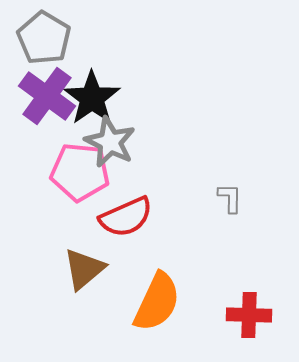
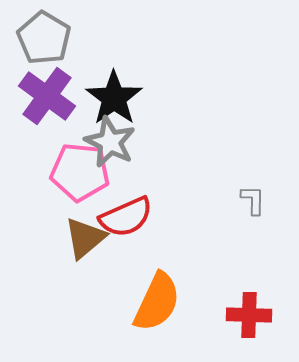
black star: moved 22 px right
gray L-shape: moved 23 px right, 2 px down
brown triangle: moved 1 px right, 31 px up
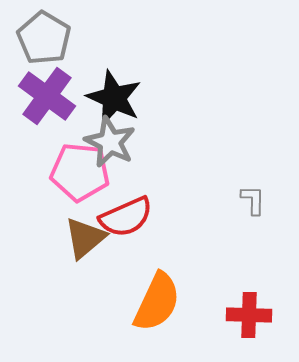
black star: rotated 12 degrees counterclockwise
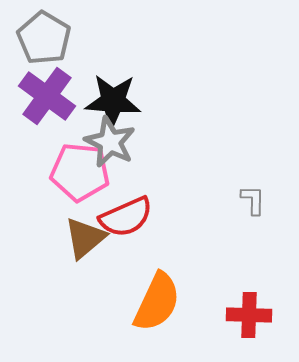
black star: moved 1 px left, 3 px down; rotated 20 degrees counterclockwise
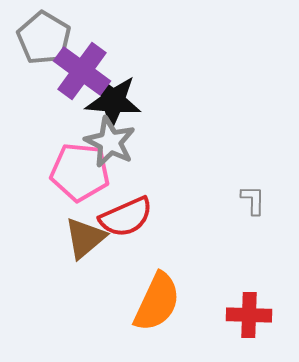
purple cross: moved 35 px right, 25 px up
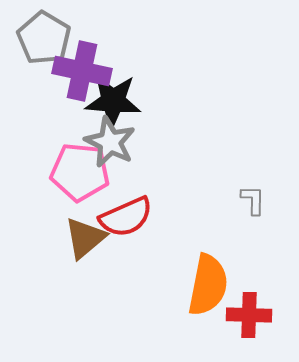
purple cross: rotated 24 degrees counterclockwise
orange semicircle: moved 51 px right, 17 px up; rotated 14 degrees counterclockwise
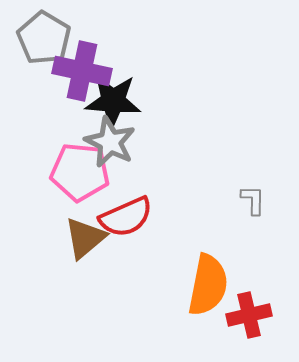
red cross: rotated 15 degrees counterclockwise
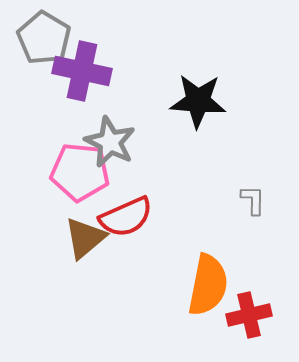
black star: moved 85 px right
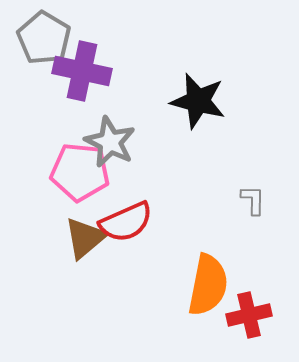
black star: rotated 10 degrees clockwise
red semicircle: moved 5 px down
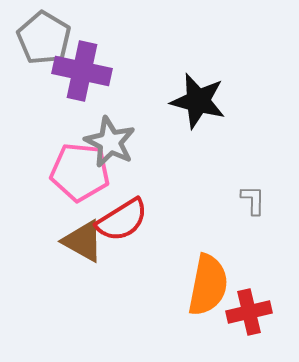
red semicircle: moved 4 px left, 2 px up; rotated 8 degrees counterclockwise
brown triangle: moved 2 px left, 3 px down; rotated 51 degrees counterclockwise
red cross: moved 3 px up
